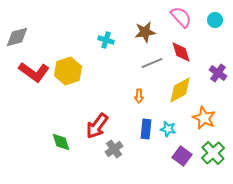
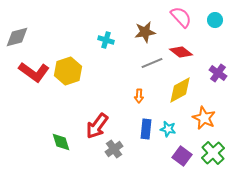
red diamond: rotated 35 degrees counterclockwise
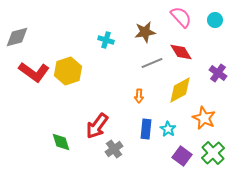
red diamond: rotated 20 degrees clockwise
cyan star: rotated 21 degrees clockwise
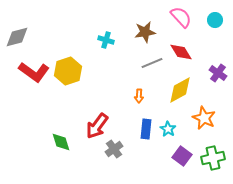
green cross: moved 5 px down; rotated 30 degrees clockwise
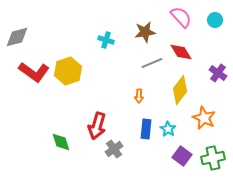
yellow diamond: rotated 24 degrees counterclockwise
red arrow: rotated 20 degrees counterclockwise
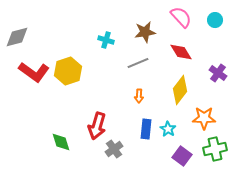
gray line: moved 14 px left
orange star: rotated 25 degrees counterclockwise
green cross: moved 2 px right, 9 px up
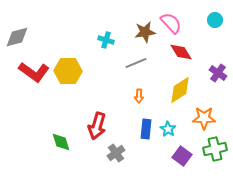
pink semicircle: moved 10 px left, 6 px down
gray line: moved 2 px left
yellow hexagon: rotated 20 degrees clockwise
yellow diamond: rotated 20 degrees clockwise
gray cross: moved 2 px right, 4 px down
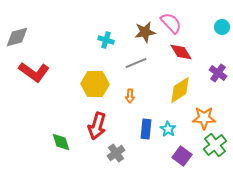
cyan circle: moved 7 px right, 7 px down
yellow hexagon: moved 27 px right, 13 px down
orange arrow: moved 9 px left
green cross: moved 4 px up; rotated 25 degrees counterclockwise
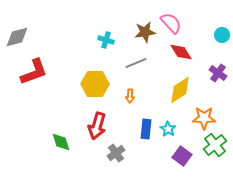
cyan circle: moved 8 px down
red L-shape: rotated 56 degrees counterclockwise
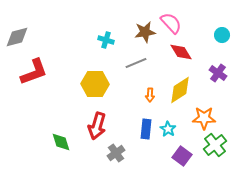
orange arrow: moved 20 px right, 1 px up
